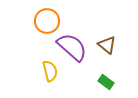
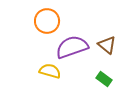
purple semicircle: rotated 60 degrees counterclockwise
yellow semicircle: rotated 60 degrees counterclockwise
green rectangle: moved 2 px left, 3 px up
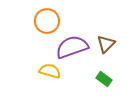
brown triangle: moved 1 px left, 1 px up; rotated 36 degrees clockwise
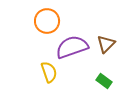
yellow semicircle: moved 1 px left, 1 px down; rotated 55 degrees clockwise
green rectangle: moved 2 px down
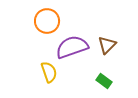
brown triangle: moved 1 px right, 1 px down
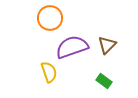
orange circle: moved 3 px right, 3 px up
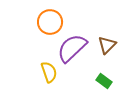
orange circle: moved 4 px down
purple semicircle: moved 1 px down; rotated 24 degrees counterclockwise
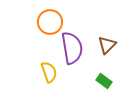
purple semicircle: rotated 124 degrees clockwise
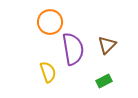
purple semicircle: moved 1 px right, 1 px down
yellow semicircle: moved 1 px left
green rectangle: rotated 63 degrees counterclockwise
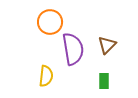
yellow semicircle: moved 2 px left, 4 px down; rotated 25 degrees clockwise
green rectangle: rotated 63 degrees counterclockwise
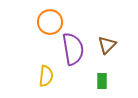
green rectangle: moved 2 px left
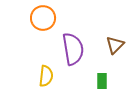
orange circle: moved 7 px left, 4 px up
brown triangle: moved 8 px right
